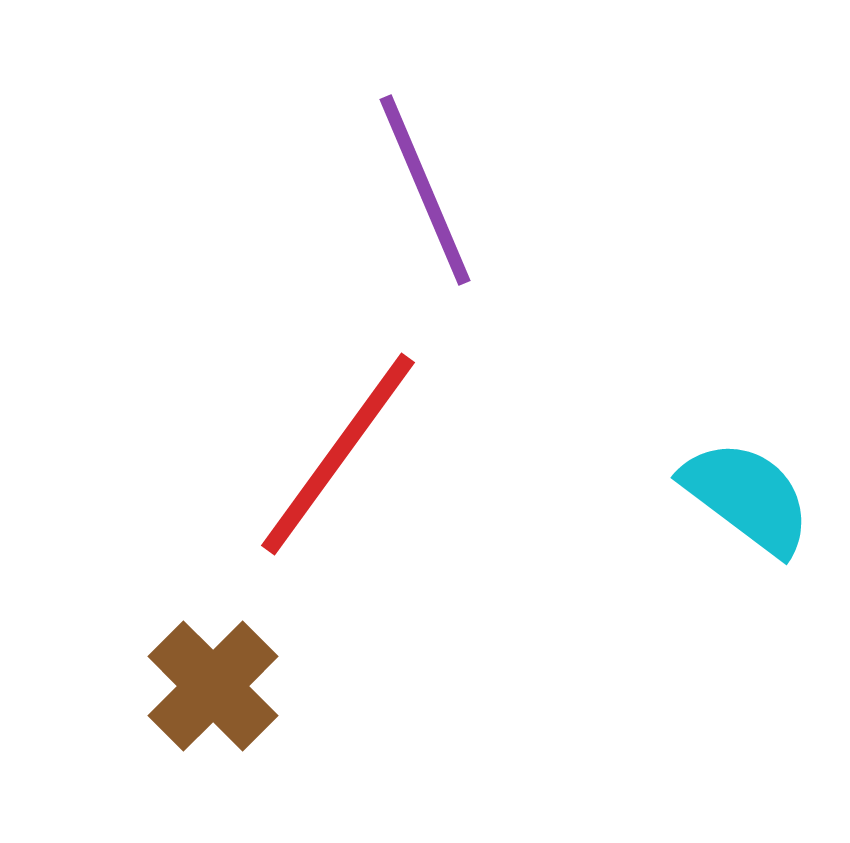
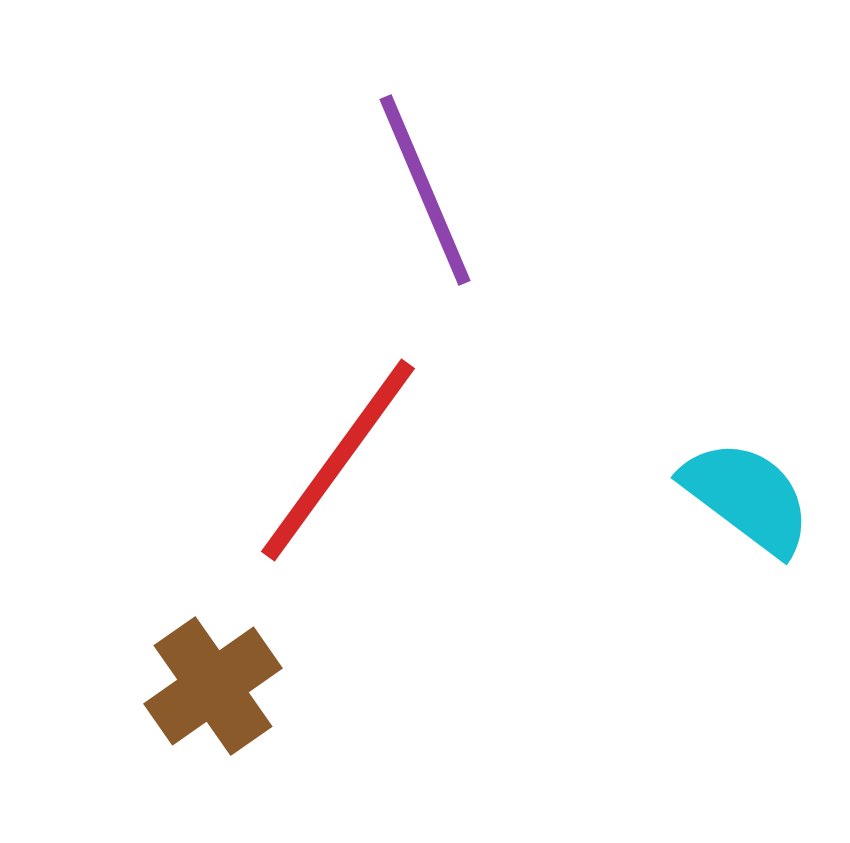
red line: moved 6 px down
brown cross: rotated 10 degrees clockwise
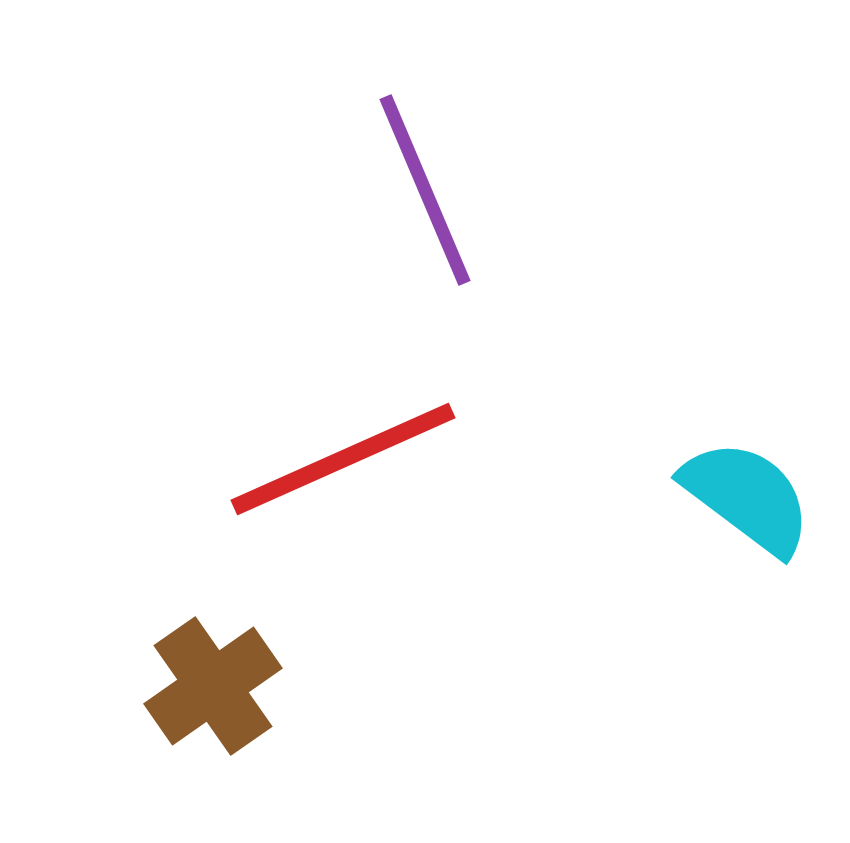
red line: moved 5 px right, 1 px up; rotated 30 degrees clockwise
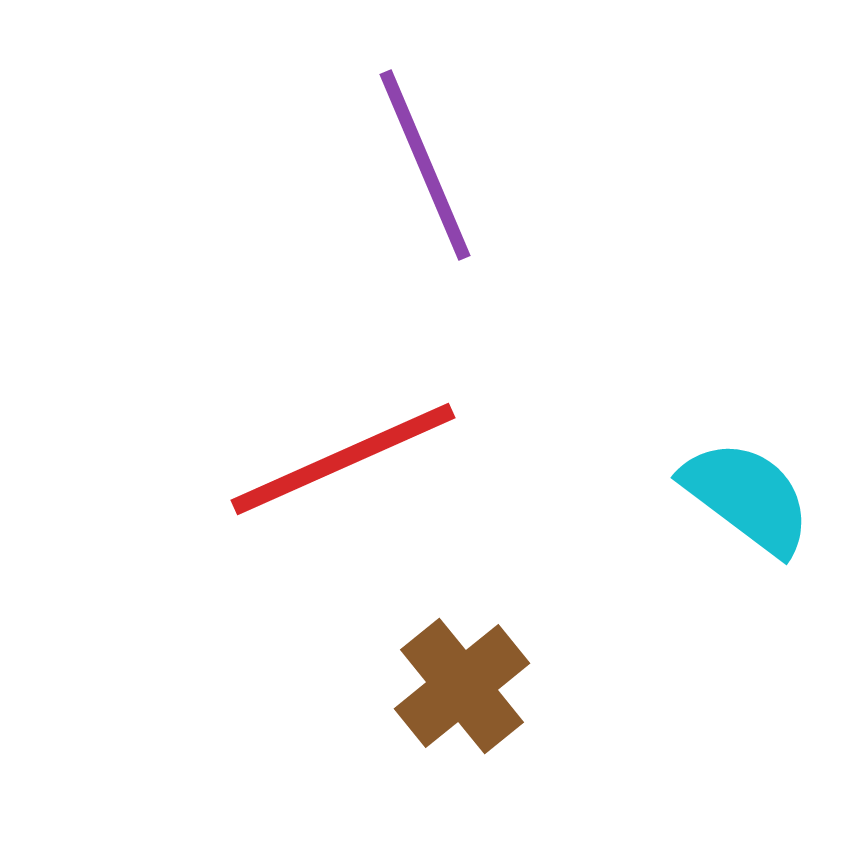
purple line: moved 25 px up
brown cross: moved 249 px right; rotated 4 degrees counterclockwise
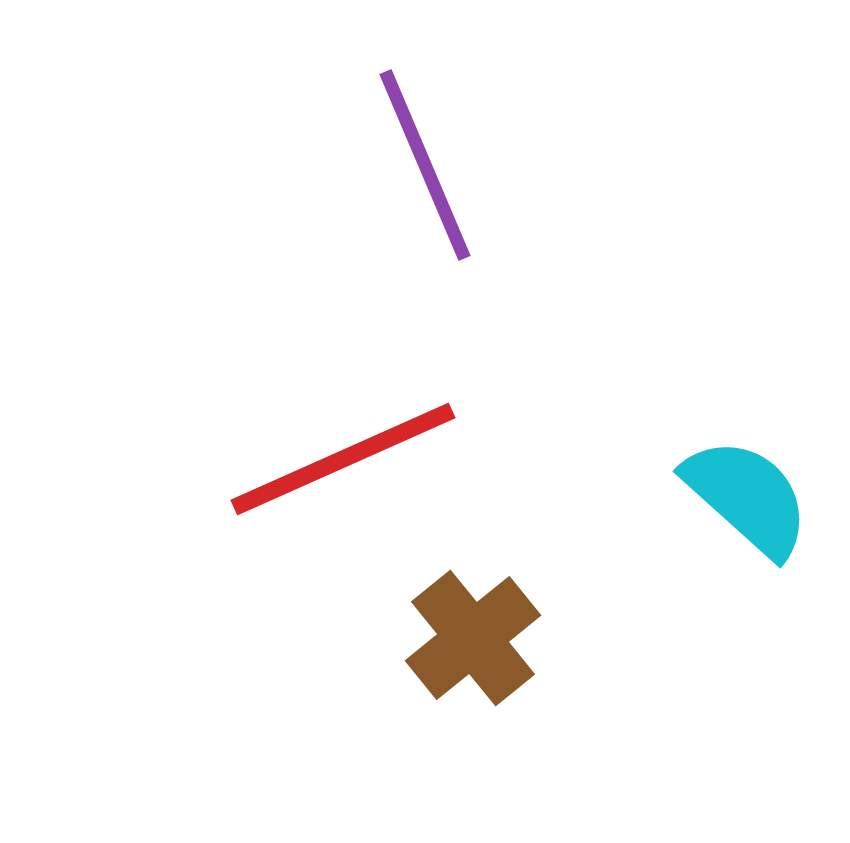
cyan semicircle: rotated 5 degrees clockwise
brown cross: moved 11 px right, 48 px up
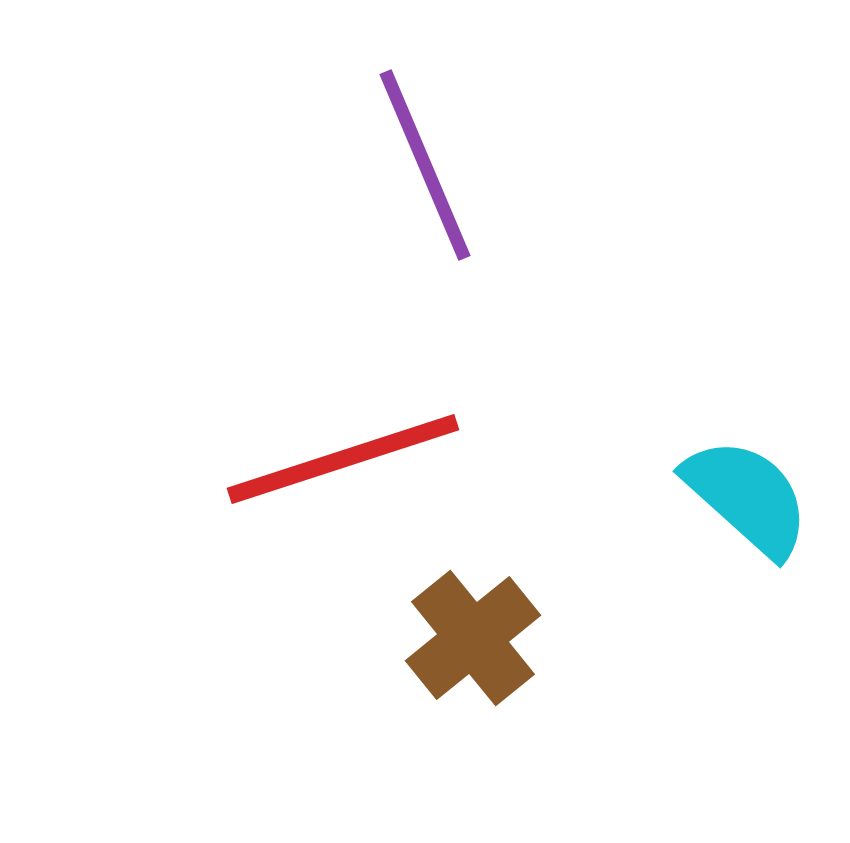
red line: rotated 6 degrees clockwise
